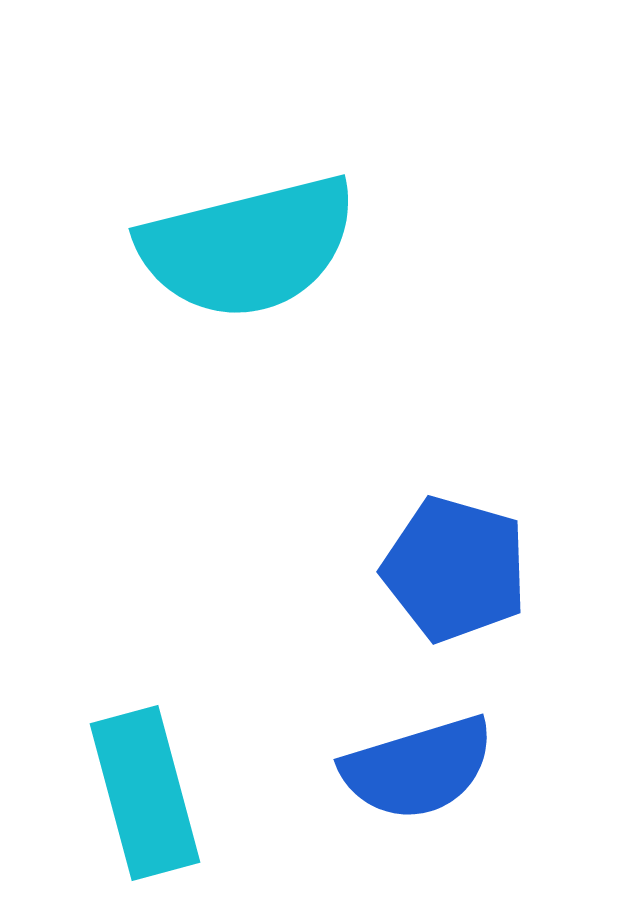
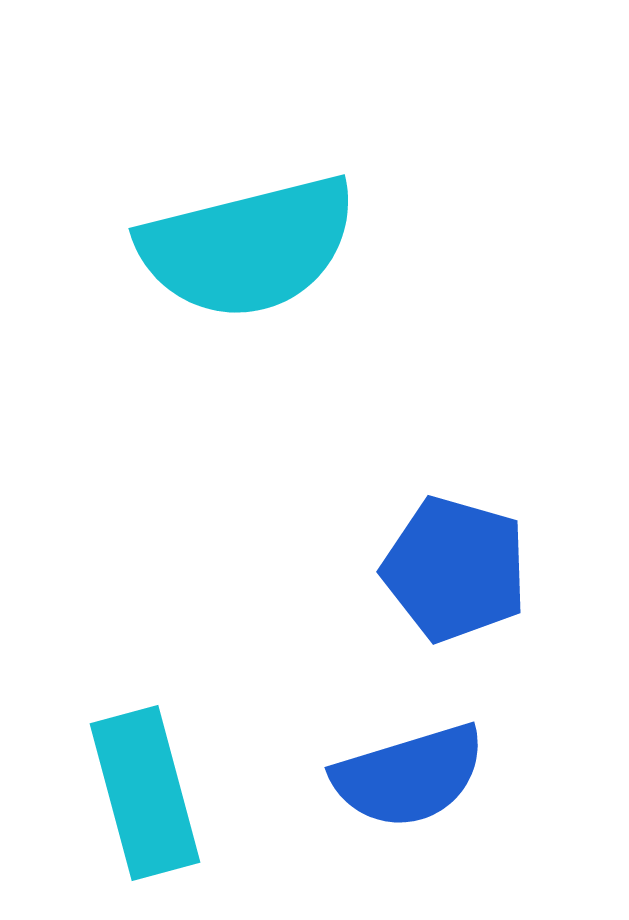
blue semicircle: moved 9 px left, 8 px down
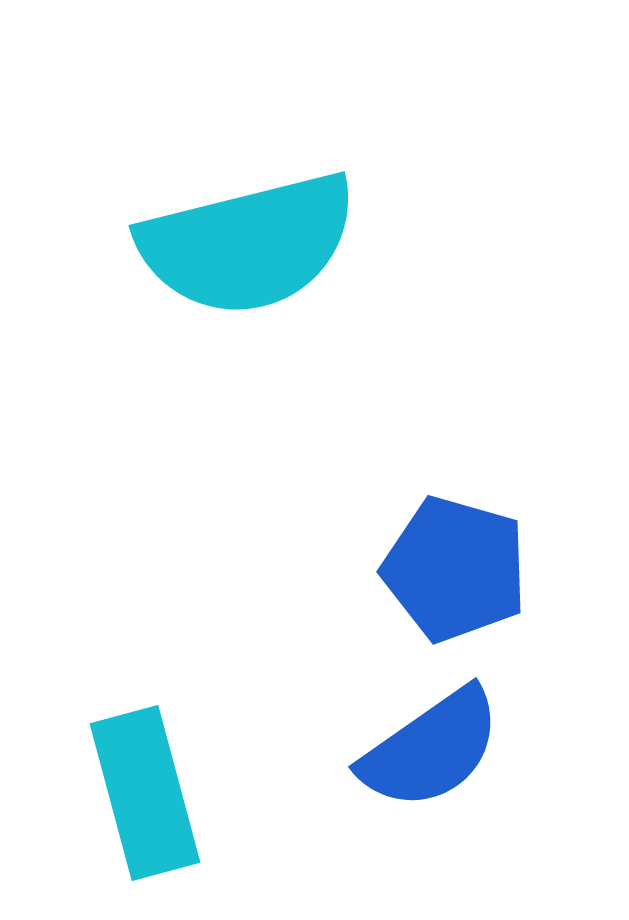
cyan semicircle: moved 3 px up
blue semicircle: moved 22 px right, 27 px up; rotated 18 degrees counterclockwise
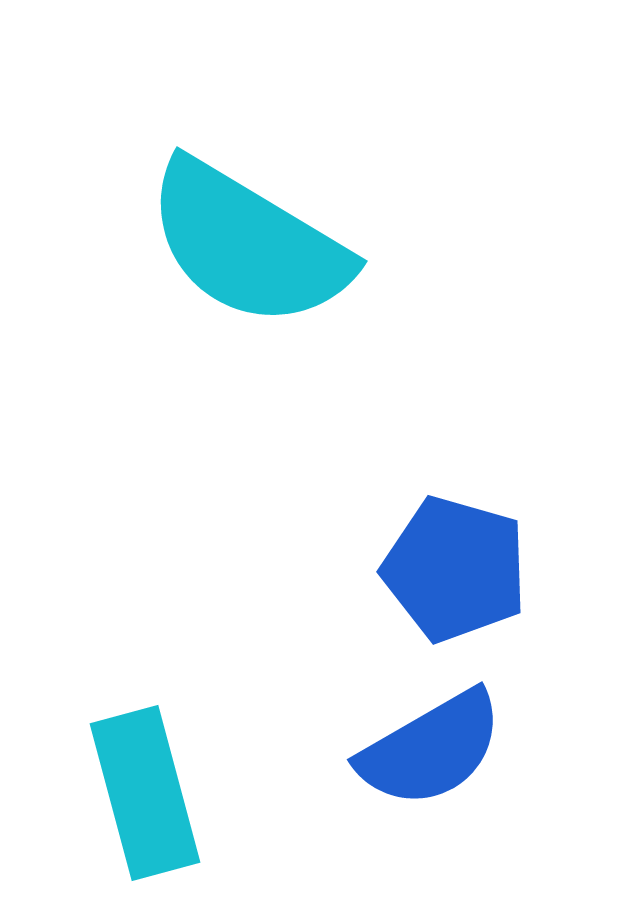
cyan semicircle: rotated 45 degrees clockwise
blue semicircle: rotated 5 degrees clockwise
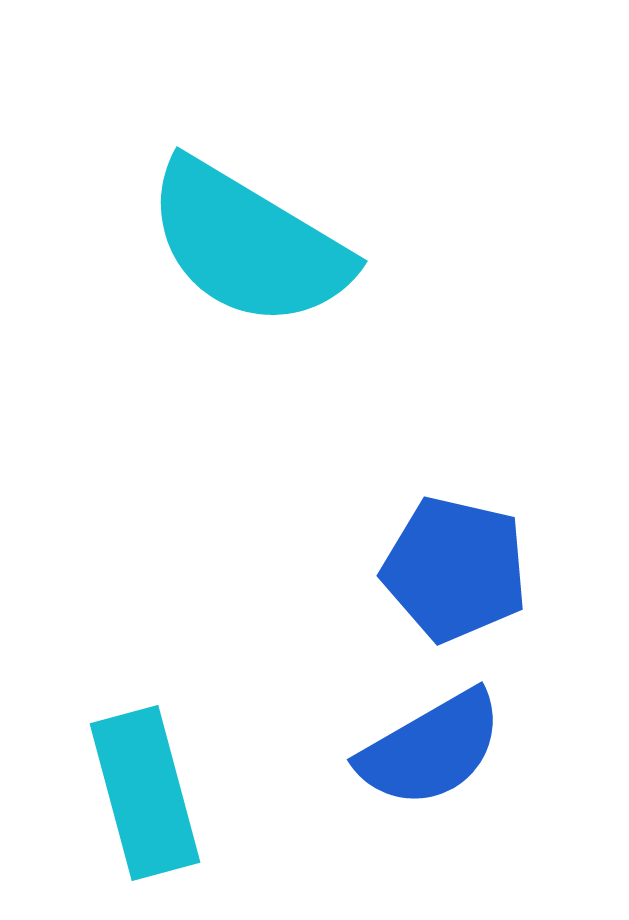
blue pentagon: rotated 3 degrees counterclockwise
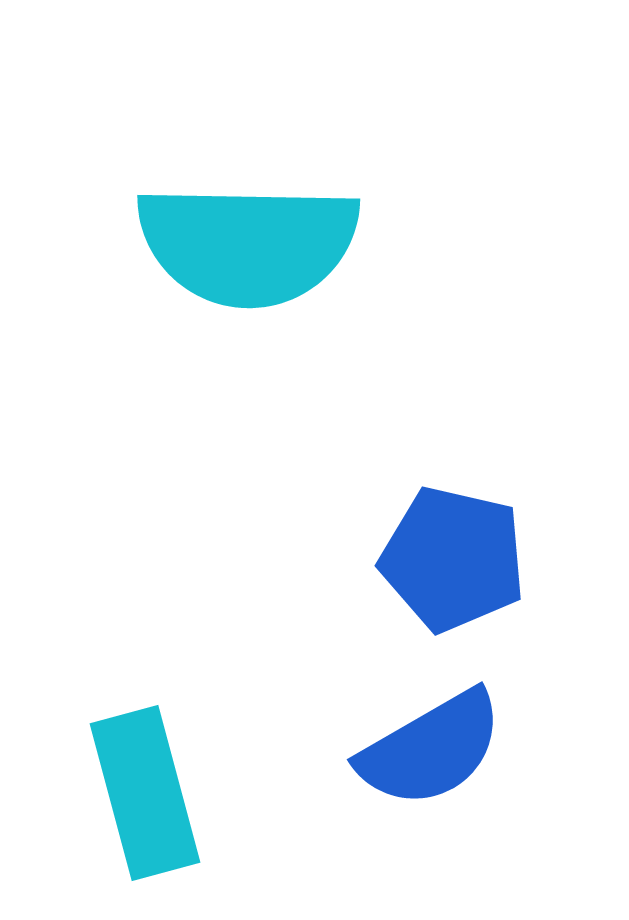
cyan semicircle: rotated 30 degrees counterclockwise
blue pentagon: moved 2 px left, 10 px up
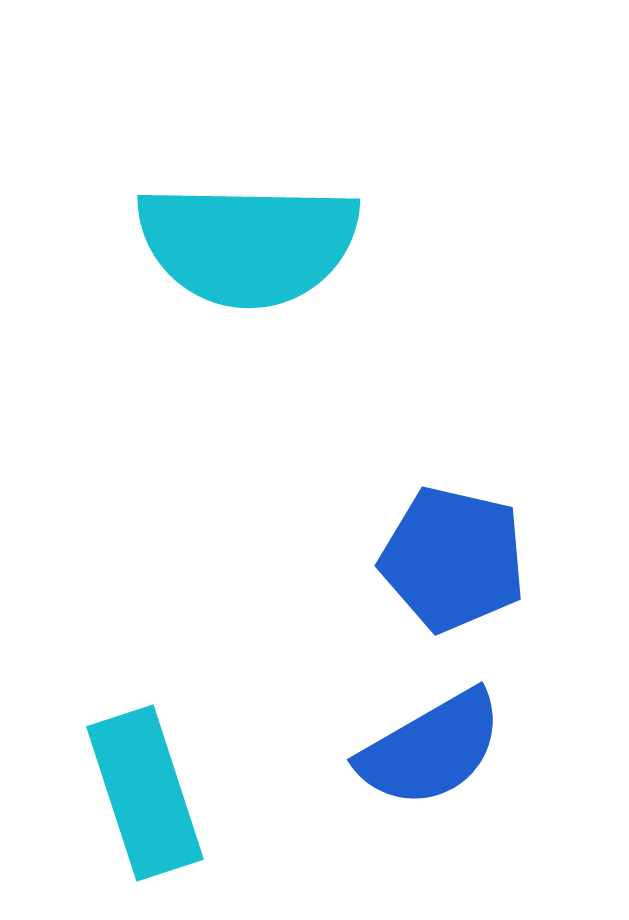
cyan rectangle: rotated 3 degrees counterclockwise
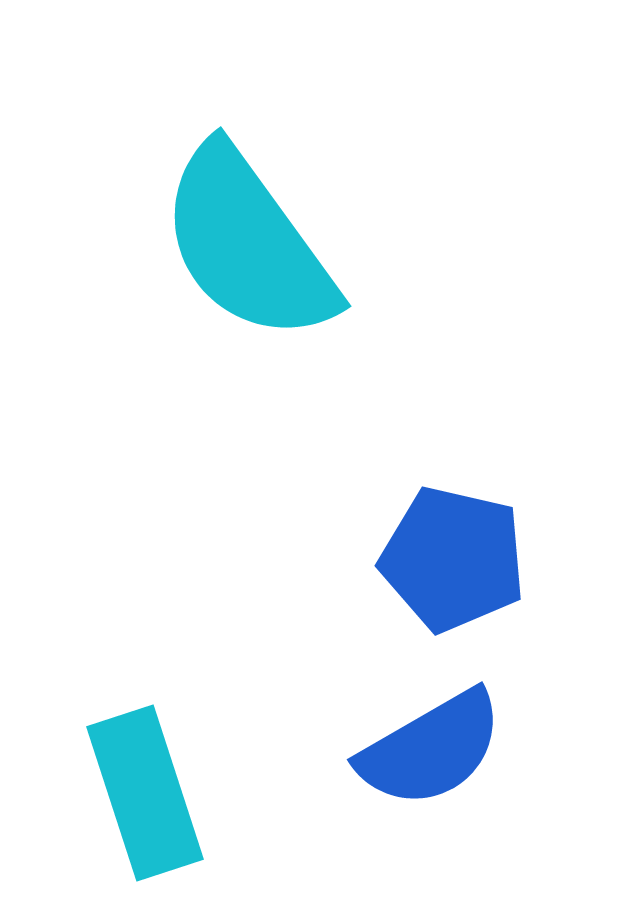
cyan semicircle: rotated 53 degrees clockwise
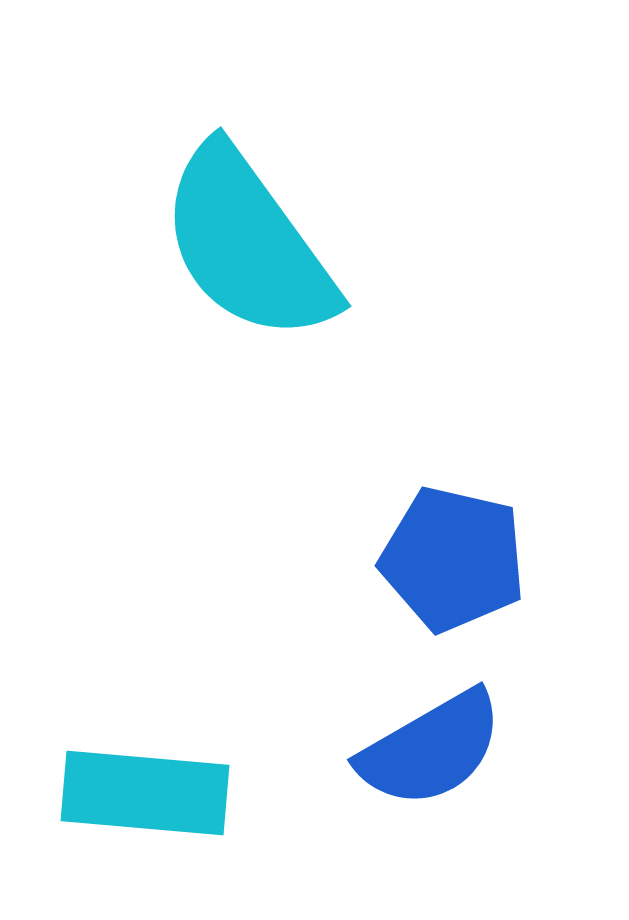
cyan rectangle: rotated 67 degrees counterclockwise
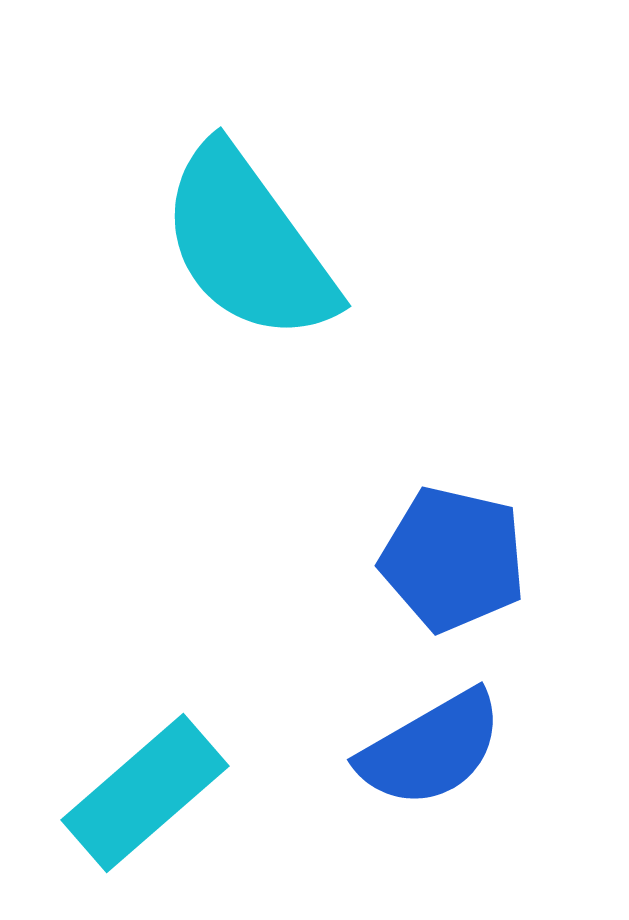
cyan rectangle: rotated 46 degrees counterclockwise
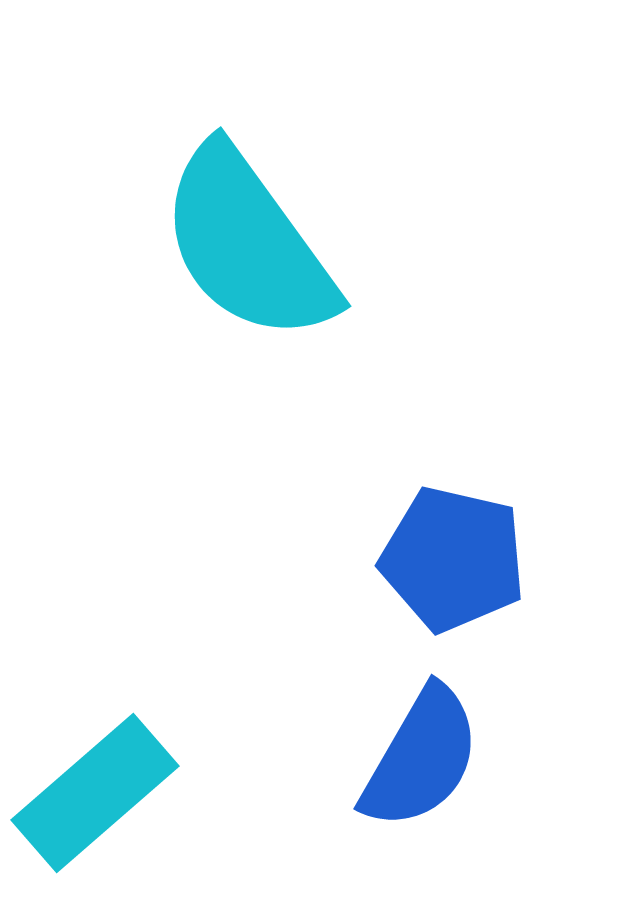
blue semicircle: moved 10 px left, 9 px down; rotated 30 degrees counterclockwise
cyan rectangle: moved 50 px left
